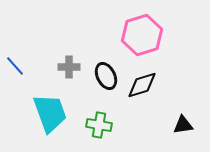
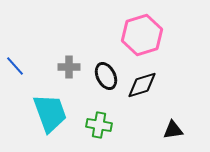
black triangle: moved 10 px left, 5 px down
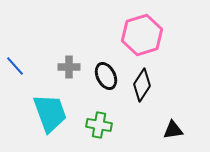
black diamond: rotated 40 degrees counterclockwise
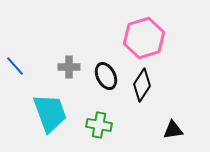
pink hexagon: moved 2 px right, 3 px down
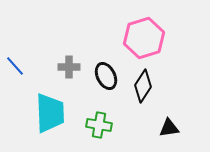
black diamond: moved 1 px right, 1 px down
cyan trapezoid: rotated 18 degrees clockwise
black triangle: moved 4 px left, 2 px up
